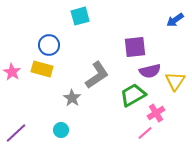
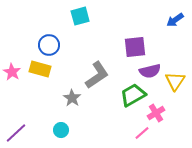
yellow rectangle: moved 2 px left
pink line: moved 3 px left
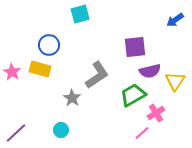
cyan square: moved 2 px up
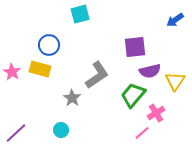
green trapezoid: rotated 20 degrees counterclockwise
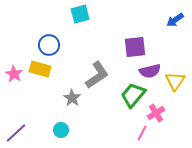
pink star: moved 2 px right, 2 px down
pink line: rotated 21 degrees counterclockwise
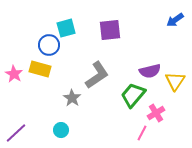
cyan square: moved 14 px left, 14 px down
purple square: moved 25 px left, 17 px up
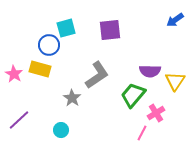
purple semicircle: rotated 15 degrees clockwise
purple line: moved 3 px right, 13 px up
